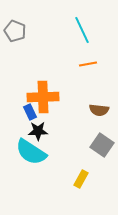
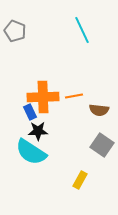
orange line: moved 14 px left, 32 px down
yellow rectangle: moved 1 px left, 1 px down
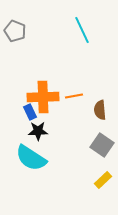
brown semicircle: moved 1 px right; rotated 78 degrees clockwise
cyan semicircle: moved 6 px down
yellow rectangle: moved 23 px right; rotated 18 degrees clockwise
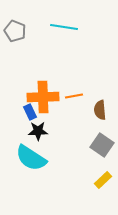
cyan line: moved 18 px left, 3 px up; rotated 56 degrees counterclockwise
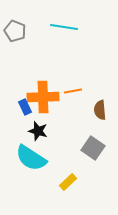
orange line: moved 1 px left, 5 px up
blue rectangle: moved 5 px left, 5 px up
black star: rotated 18 degrees clockwise
gray square: moved 9 px left, 3 px down
yellow rectangle: moved 35 px left, 2 px down
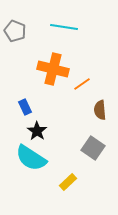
orange line: moved 9 px right, 7 px up; rotated 24 degrees counterclockwise
orange cross: moved 10 px right, 28 px up; rotated 16 degrees clockwise
black star: moved 1 px left; rotated 18 degrees clockwise
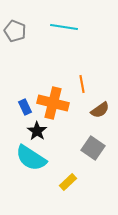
orange cross: moved 34 px down
orange line: rotated 66 degrees counterclockwise
brown semicircle: rotated 120 degrees counterclockwise
